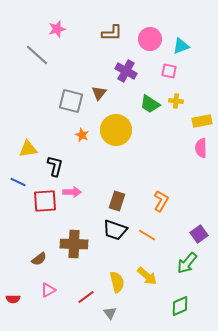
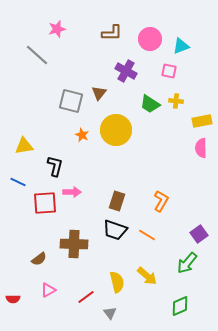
yellow triangle: moved 4 px left, 3 px up
red square: moved 2 px down
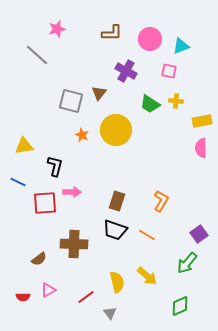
red semicircle: moved 10 px right, 2 px up
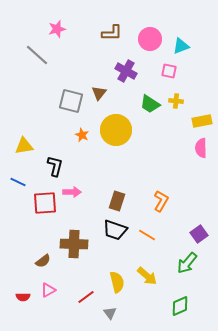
brown semicircle: moved 4 px right, 2 px down
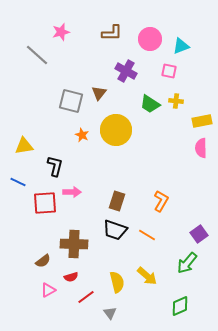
pink star: moved 4 px right, 3 px down
red semicircle: moved 48 px right, 20 px up; rotated 16 degrees counterclockwise
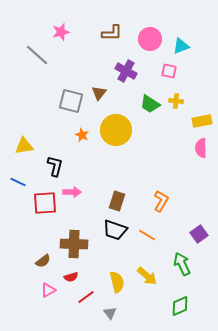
green arrow: moved 5 px left, 1 px down; rotated 115 degrees clockwise
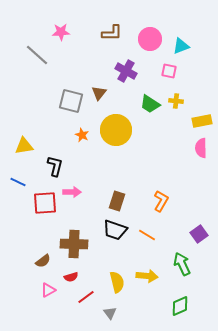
pink star: rotated 12 degrees clockwise
yellow arrow: rotated 35 degrees counterclockwise
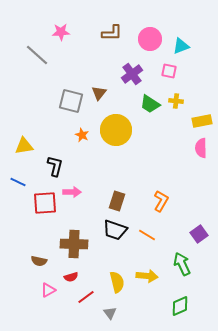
purple cross: moved 6 px right, 3 px down; rotated 25 degrees clockwise
brown semicircle: moved 4 px left; rotated 49 degrees clockwise
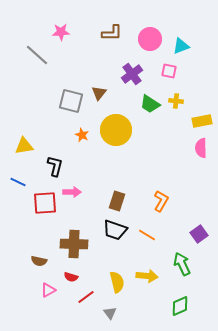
red semicircle: rotated 32 degrees clockwise
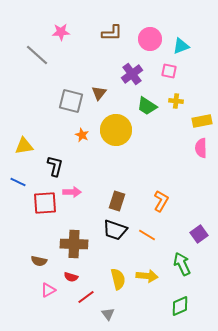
green trapezoid: moved 3 px left, 2 px down
yellow semicircle: moved 1 px right, 3 px up
gray triangle: moved 2 px left, 1 px down
